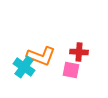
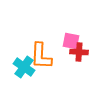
orange L-shape: rotated 72 degrees clockwise
pink square: moved 29 px up
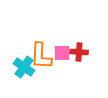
pink square: moved 9 px left, 12 px down; rotated 12 degrees counterclockwise
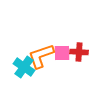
orange L-shape: rotated 68 degrees clockwise
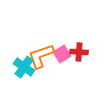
pink square: moved 1 px down; rotated 30 degrees counterclockwise
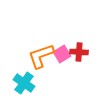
cyan cross: moved 16 px down
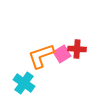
red cross: moved 2 px left, 3 px up
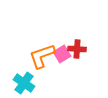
orange L-shape: moved 1 px right
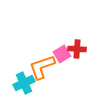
orange L-shape: moved 11 px down
cyan cross: rotated 30 degrees clockwise
